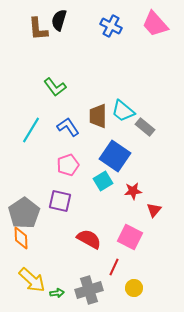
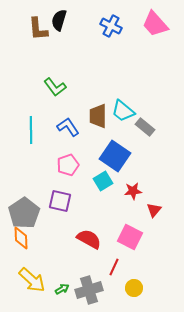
cyan line: rotated 32 degrees counterclockwise
green arrow: moved 5 px right, 4 px up; rotated 24 degrees counterclockwise
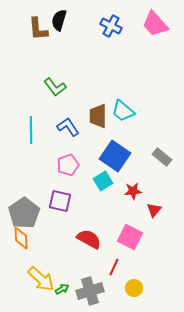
gray rectangle: moved 17 px right, 30 px down
yellow arrow: moved 9 px right, 1 px up
gray cross: moved 1 px right, 1 px down
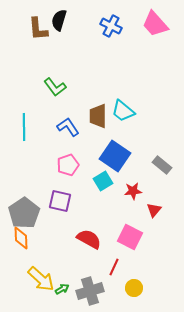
cyan line: moved 7 px left, 3 px up
gray rectangle: moved 8 px down
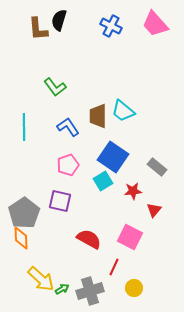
blue square: moved 2 px left, 1 px down
gray rectangle: moved 5 px left, 2 px down
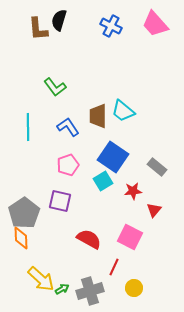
cyan line: moved 4 px right
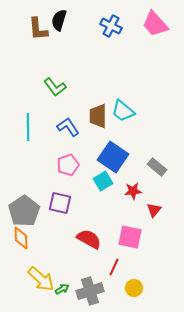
purple square: moved 2 px down
gray pentagon: moved 2 px up
pink square: rotated 15 degrees counterclockwise
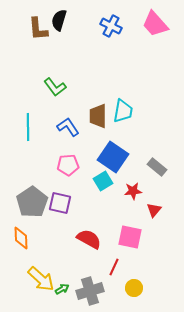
cyan trapezoid: rotated 120 degrees counterclockwise
pink pentagon: rotated 15 degrees clockwise
gray pentagon: moved 8 px right, 9 px up
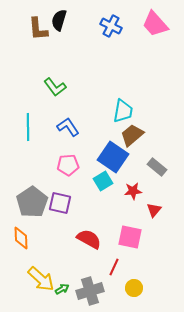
brown trapezoid: moved 34 px right, 19 px down; rotated 50 degrees clockwise
